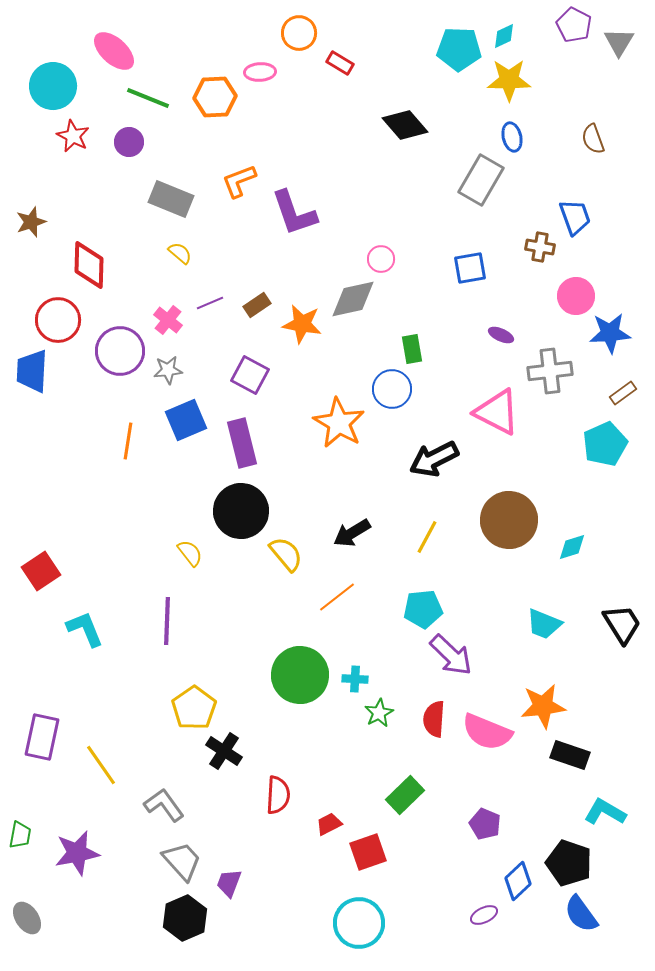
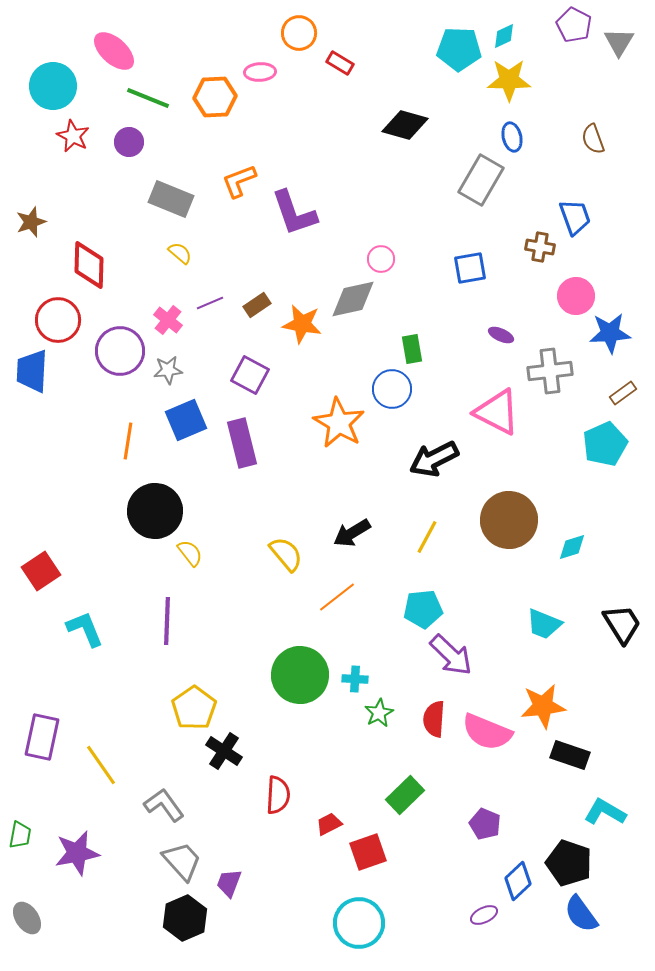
black diamond at (405, 125): rotated 33 degrees counterclockwise
black circle at (241, 511): moved 86 px left
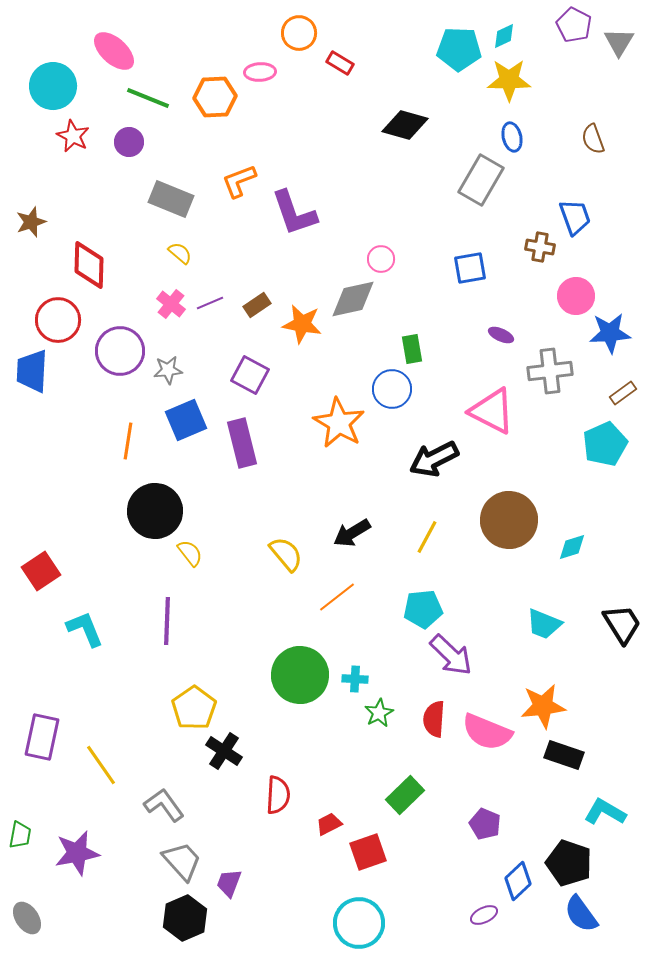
pink cross at (168, 320): moved 3 px right, 16 px up
pink triangle at (497, 412): moved 5 px left, 1 px up
black rectangle at (570, 755): moved 6 px left
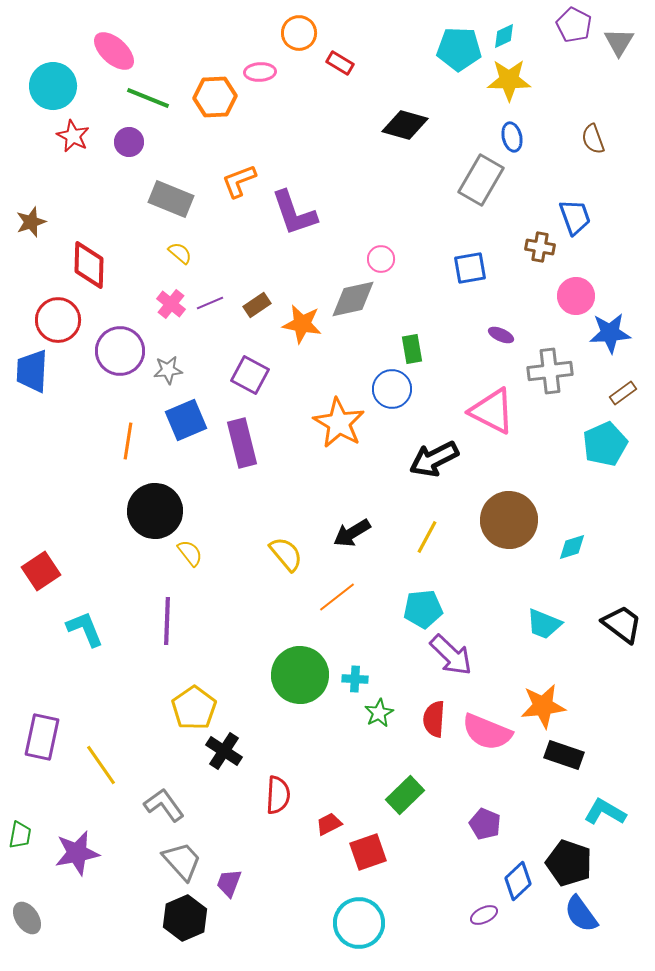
black trapezoid at (622, 624): rotated 21 degrees counterclockwise
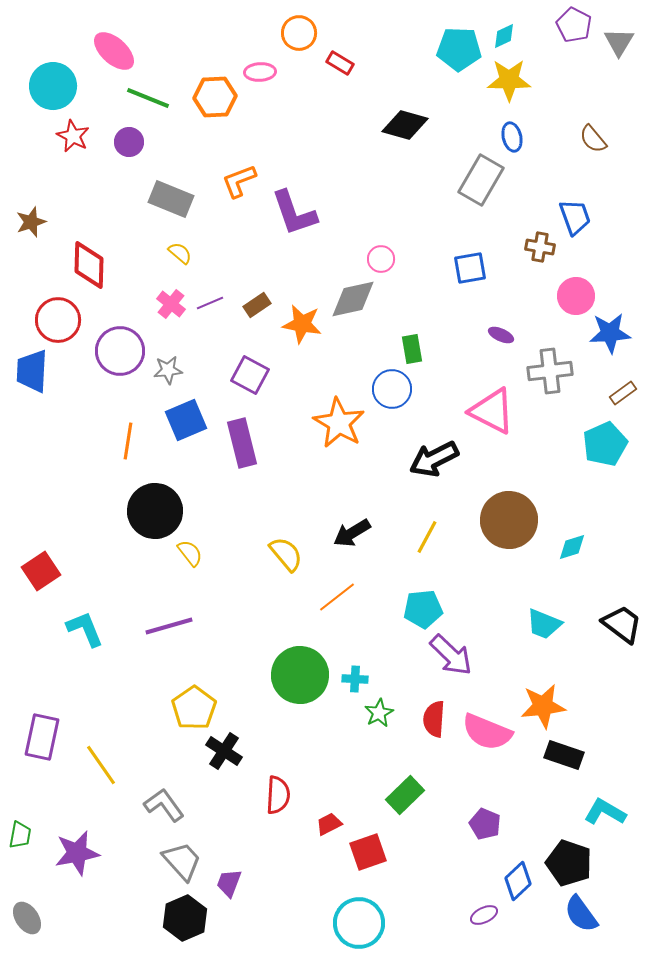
brown semicircle at (593, 139): rotated 20 degrees counterclockwise
purple line at (167, 621): moved 2 px right, 5 px down; rotated 72 degrees clockwise
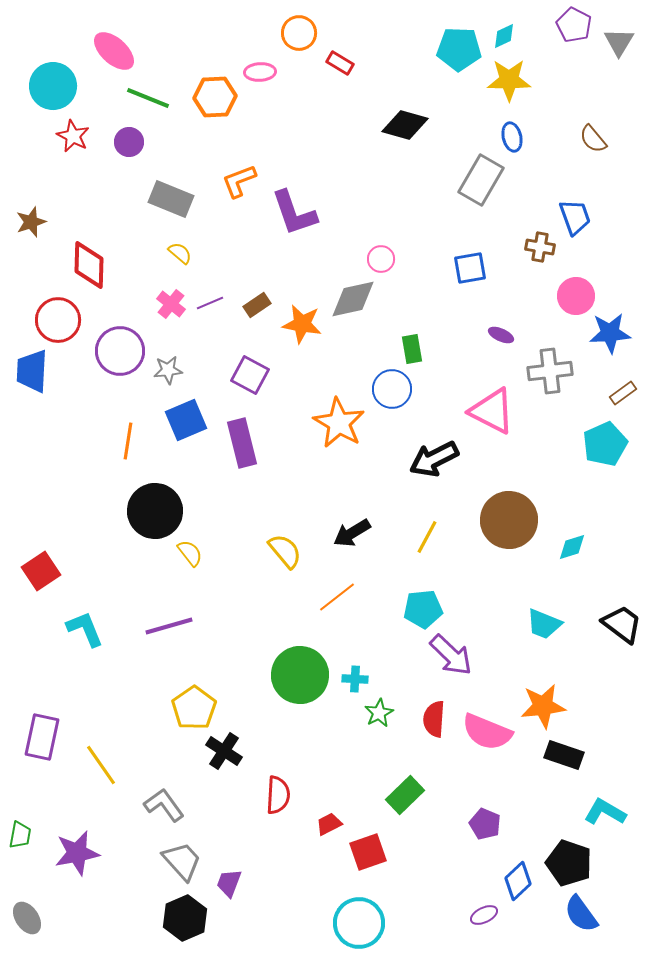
yellow semicircle at (286, 554): moved 1 px left, 3 px up
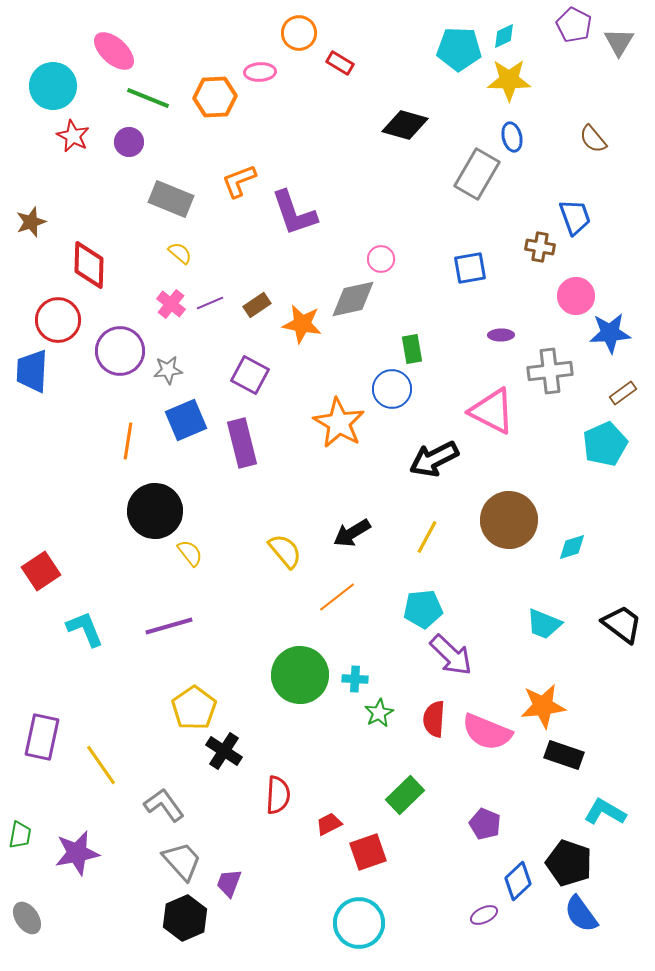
gray rectangle at (481, 180): moved 4 px left, 6 px up
purple ellipse at (501, 335): rotated 25 degrees counterclockwise
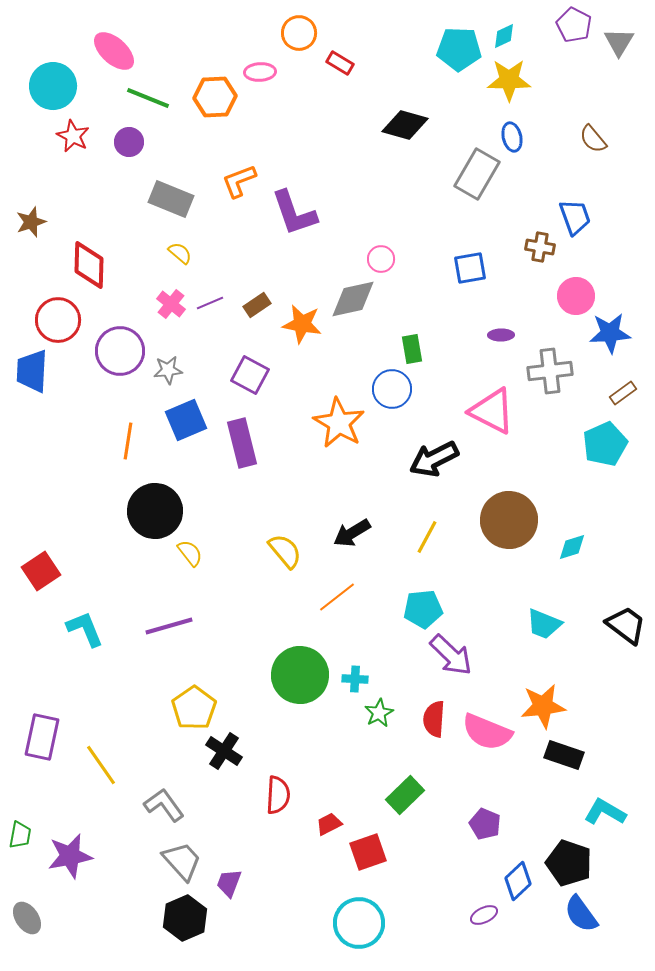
black trapezoid at (622, 624): moved 4 px right, 1 px down
purple star at (77, 853): moved 7 px left, 3 px down
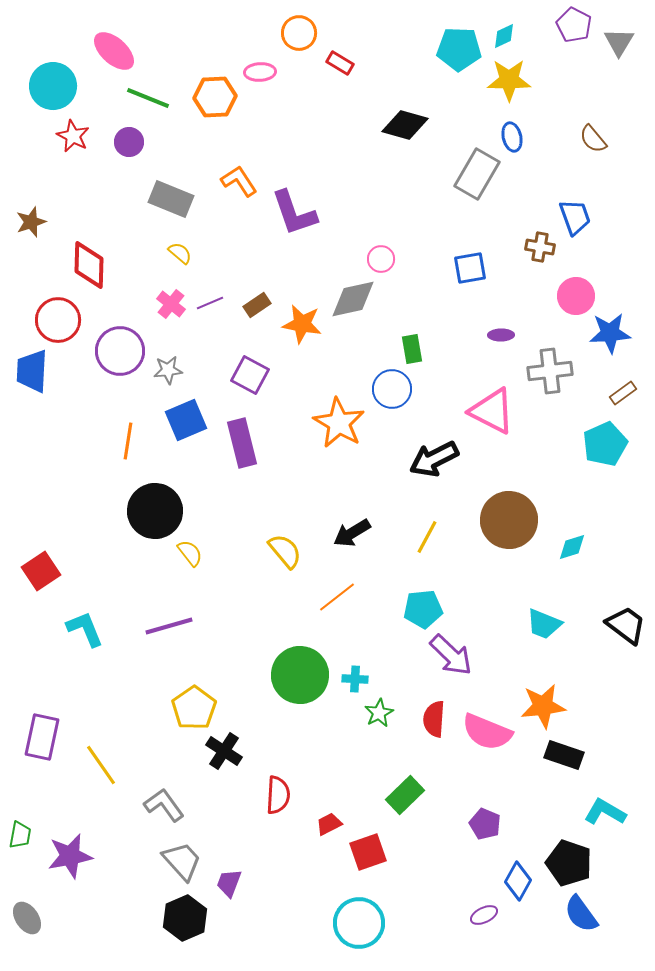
orange L-shape at (239, 181): rotated 78 degrees clockwise
blue diamond at (518, 881): rotated 18 degrees counterclockwise
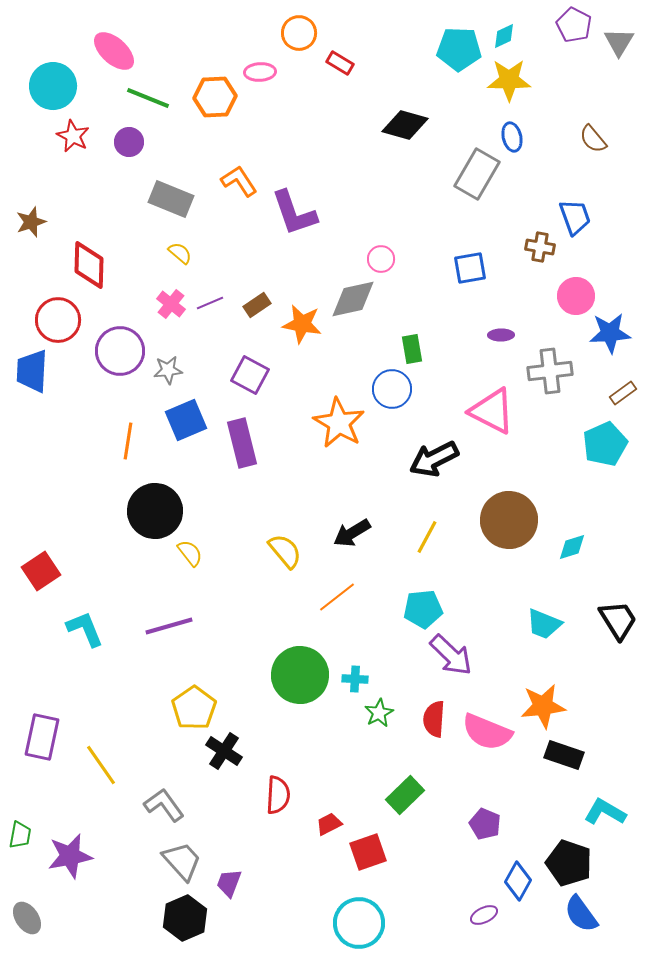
black trapezoid at (626, 625): moved 8 px left, 5 px up; rotated 21 degrees clockwise
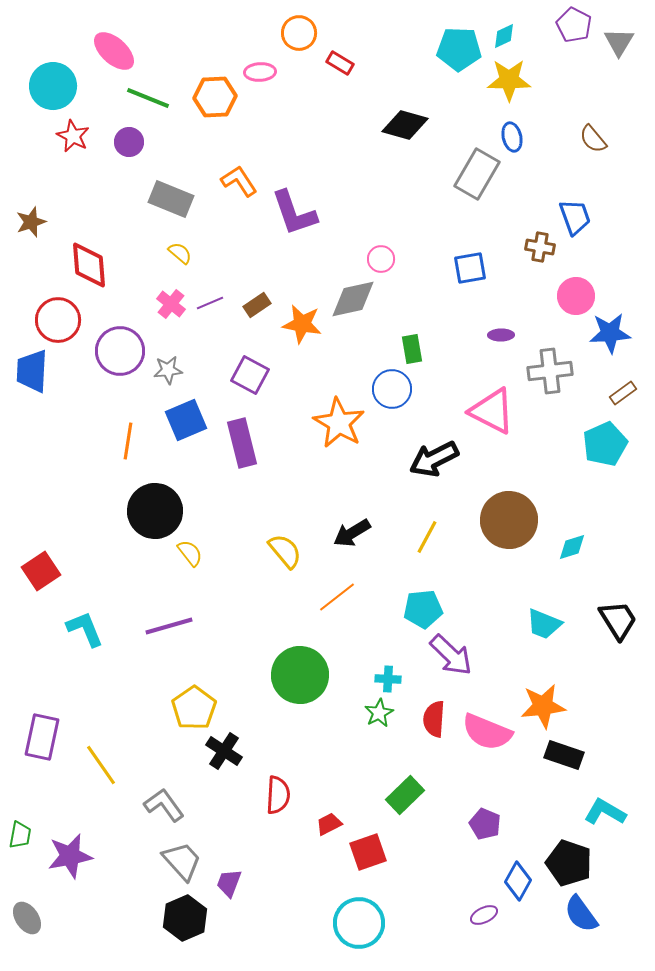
red diamond at (89, 265): rotated 6 degrees counterclockwise
cyan cross at (355, 679): moved 33 px right
